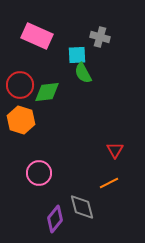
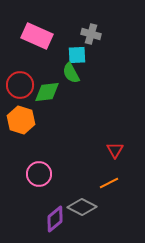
gray cross: moved 9 px left, 3 px up
green semicircle: moved 12 px left
pink circle: moved 1 px down
gray diamond: rotated 48 degrees counterclockwise
purple diamond: rotated 12 degrees clockwise
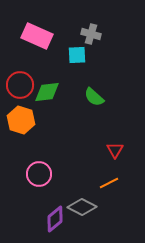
green semicircle: moved 23 px right, 24 px down; rotated 20 degrees counterclockwise
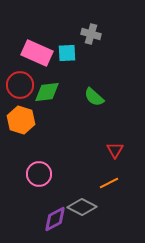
pink rectangle: moved 17 px down
cyan square: moved 10 px left, 2 px up
purple diamond: rotated 12 degrees clockwise
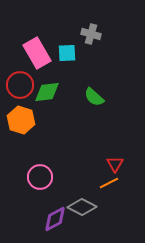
pink rectangle: rotated 36 degrees clockwise
red triangle: moved 14 px down
pink circle: moved 1 px right, 3 px down
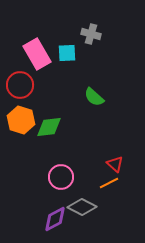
pink rectangle: moved 1 px down
green diamond: moved 2 px right, 35 px down
red triangle: rotated 18 degrees counterclockwise
pink circle: moved 21 px right
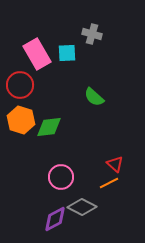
gray cross: moved 1 px right
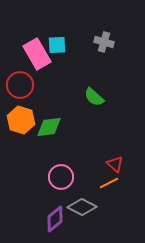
gray cross: moved 12 px right, 8 px down
cyan square: moved 10 px left, 8 px up
purple diamond: rotated 12 degrees counterclockwise
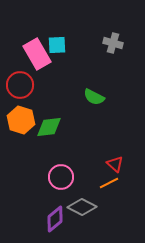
gray cross: moved 9 px right, 1 px down
green semicircle: rotated 15 degrees counterclockwise
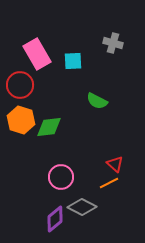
cyan square: moved 16 px right, 16 px down
green semicircle: moved 3 px right, 4 px down
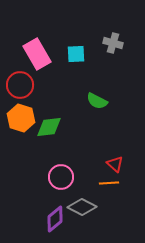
cyan square: moved 3 px right, 7 px up
orange hexagon: moved 2 px up
orange line: rotated 24 degrees clockwise
